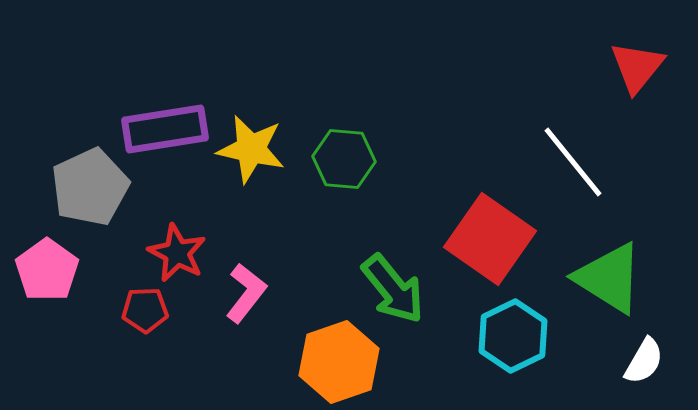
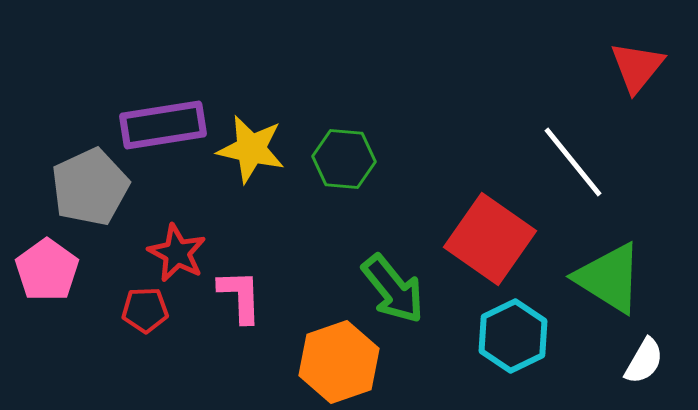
purple rectangle: moved 2 px left, 4 px up
pink L-shape: moved 6 px left, 3 px down; rotated 40 degrees counterclockwise
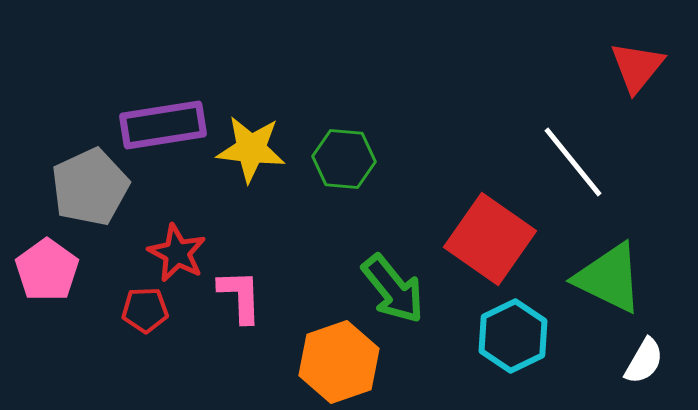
yellow star: rotated 6 degrees counterclockwise
green triangle: rotated 6 degrees counterclockwise
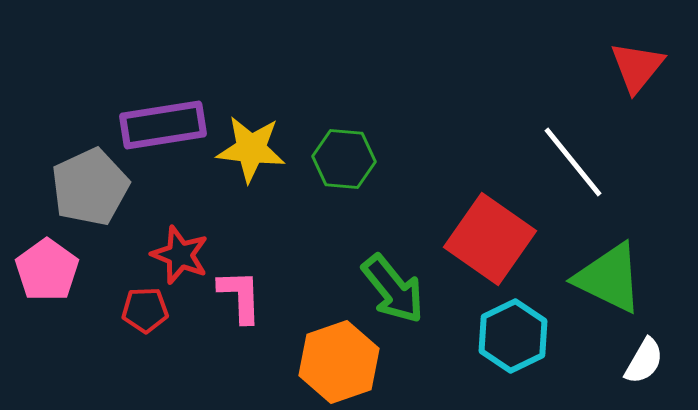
red star: moved 3 px right, 2 px down; rotated 6 degrees counterclockwise
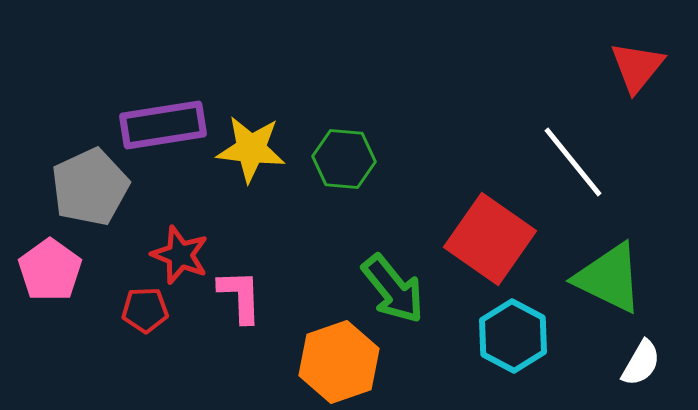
pink pentagon: moved 3 px right
cyan hexagon: rotated 6 degrees counterclockwise
white semicircle: moved 3 px left, 2 px down
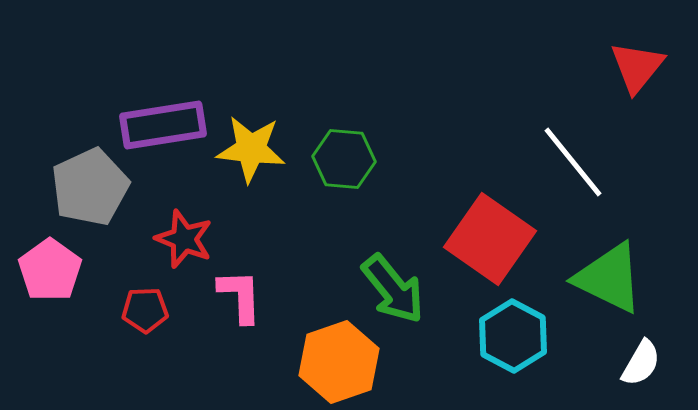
red star: moved 4 px right, 16 px up
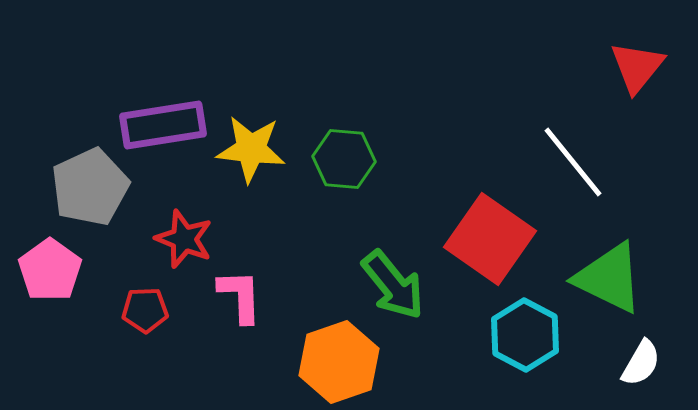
green arrow: moved 4 px up
cyan hexagon: moved 12 px right, 1 px up
